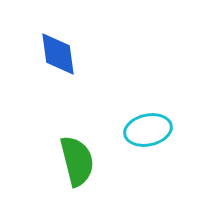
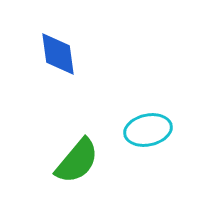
green semicircle: rotated 54 degrees clockwise
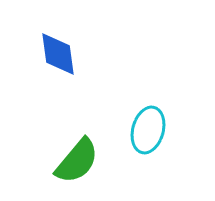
cyan ellipse: rotated 63 degrees counterclockwise
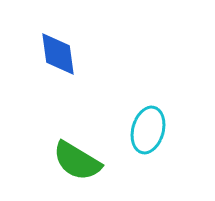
green semicircle: rotated 81 degrees clockwise
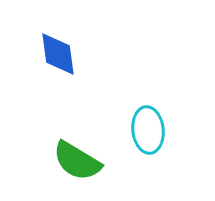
cyan ellipse: rotated 21 degrees counterclockwise
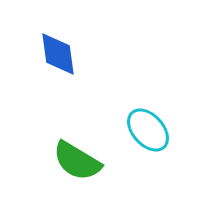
cyan ellipse: rotated 36 degrees counterclockwise
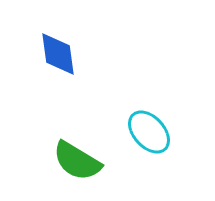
cyan ellipse: moved 1 px right, 2 px down
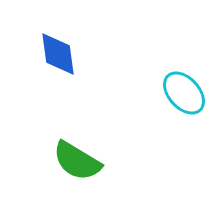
cyan ellipse: moved 35 px right, 39 px up
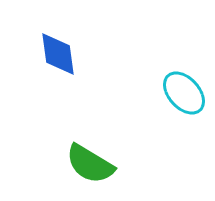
green semicircle: moved 13 px right, 3 px down
